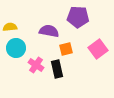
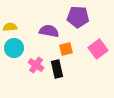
cyan circle: moved 2 px left
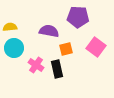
pink square: moved 2 px left, 2 px up; rotated 18 degrees counterclockwise
